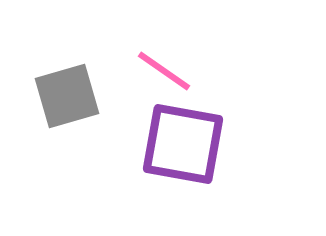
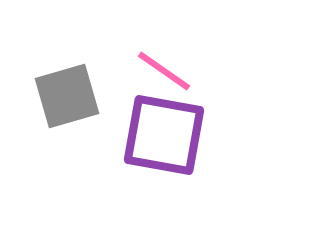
purple square: moved 19 px left, 9 px up
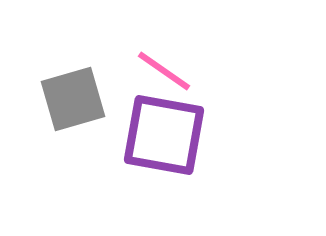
gray square: moved 6 px right, 3 px down
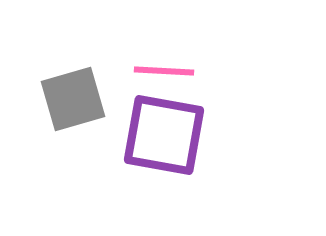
pink line: rotated 32 degrees counterclockwise
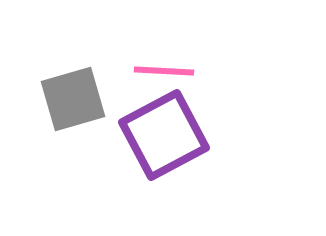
purple square: rotated 38 degrees counterclockwise
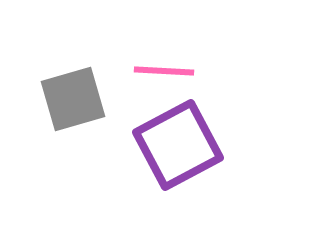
purple square: moved 14 px right, 10 px down
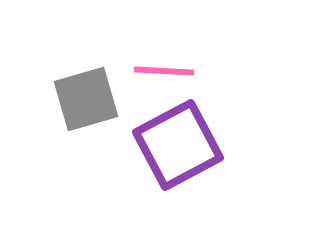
gray square: moved 13 px right
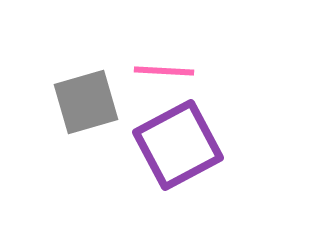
gray square: moved 3 px down
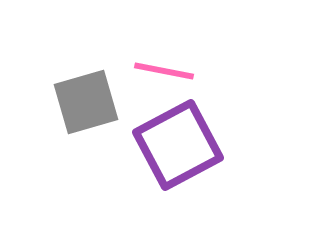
pink line: rotated 8 degrees clockwise
